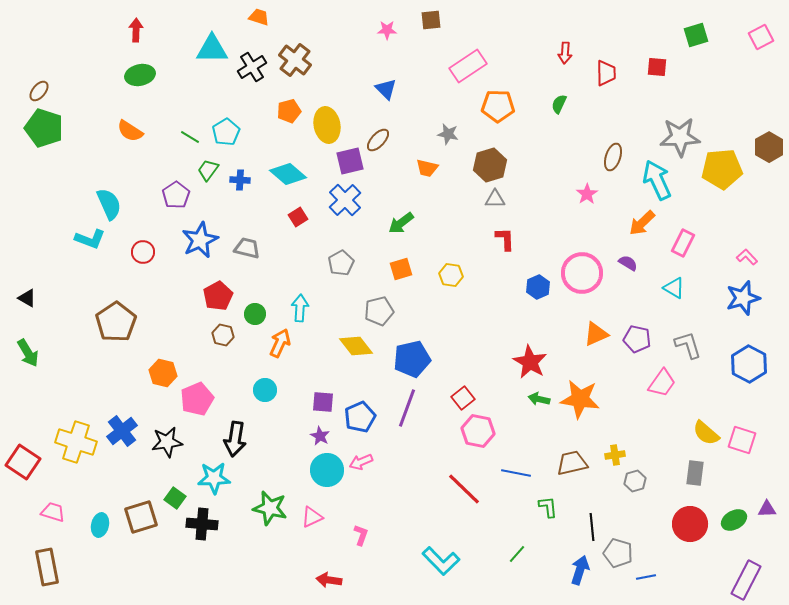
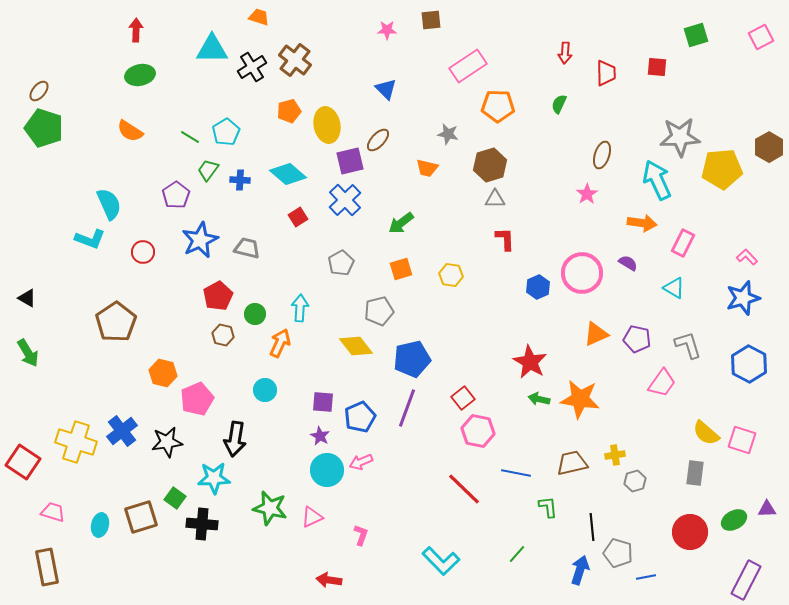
brown ellipse at (613, 157): moved 11 px left, 2 px up
orange arrow at (642, 223): rotated 128 degrees counterclockwise
red circle at (690, 524): moved 8 px down
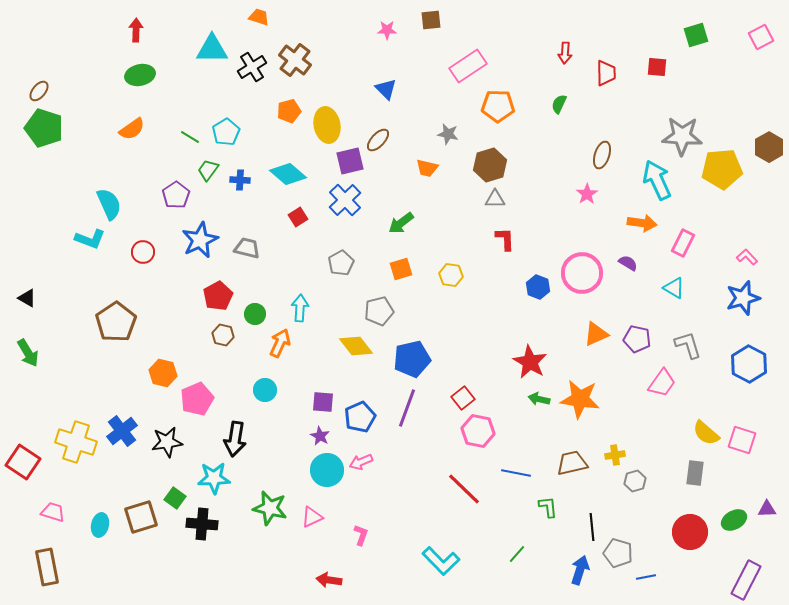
orange semicircle at (130, 131): moved 2 px right, 2 px up; rotated 68 degrees counterclockwise
gray star at (680, 137): moved 2 px right, 1 px up; rotated 6 degrees clockwise
blue hexagon at (538, 287): rotated 15 degrees counterclockwise
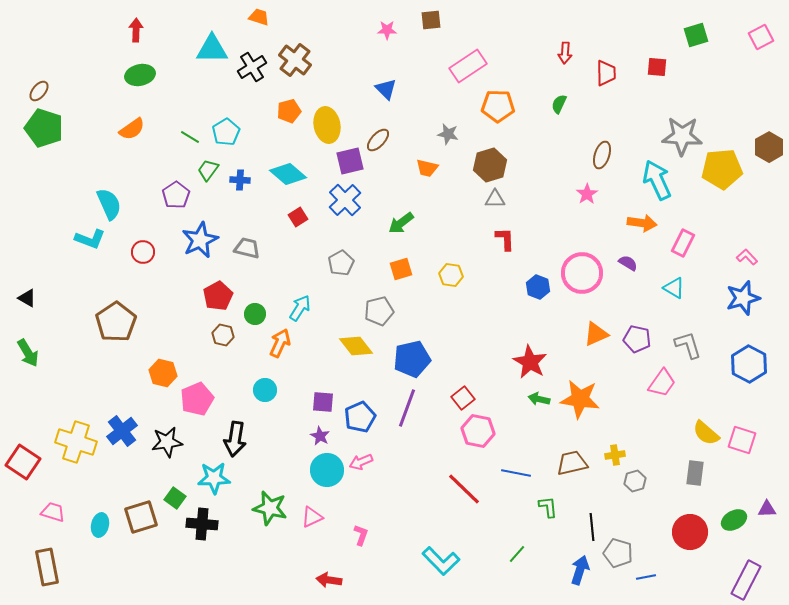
cyan arrow at (300, 308): rotated 28 degrees clockwise
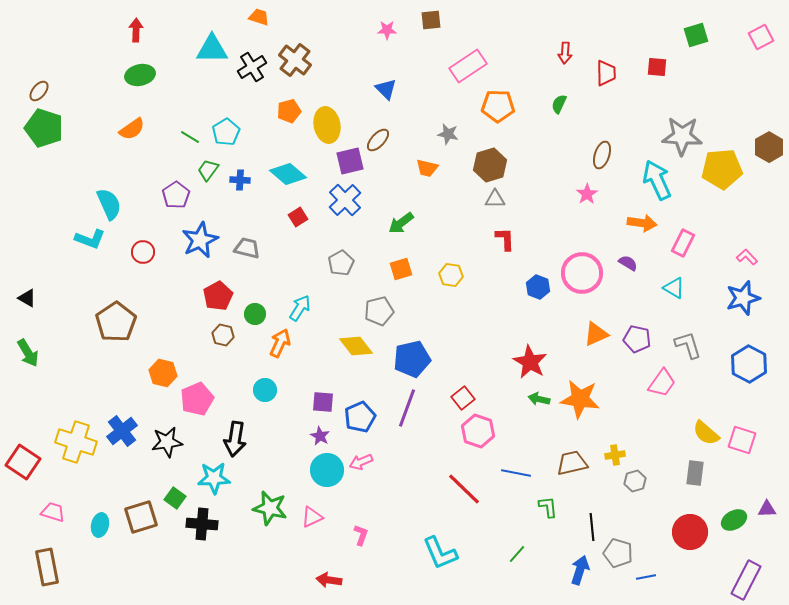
pink hexagon at (478, 431): rotated 8 degrees clockwise
cyan L-shape at (441, 561): moved 1 px left, 8 px up; rotated 21 degrees clockwise
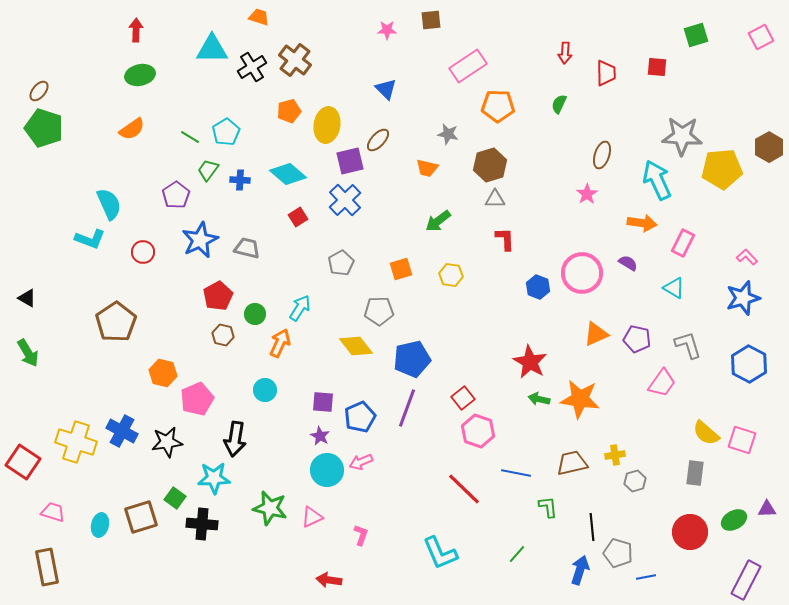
yellow ellipse at (327, 125): rotated 20 degrees clockwise
green arrow at (401, 223): moved 37 px right, 2 px up
gray pentagon at (379, 311): rotated 12 degrees clockwise
blue cross at (122, 431): rotated 24 degrees counterclockwise
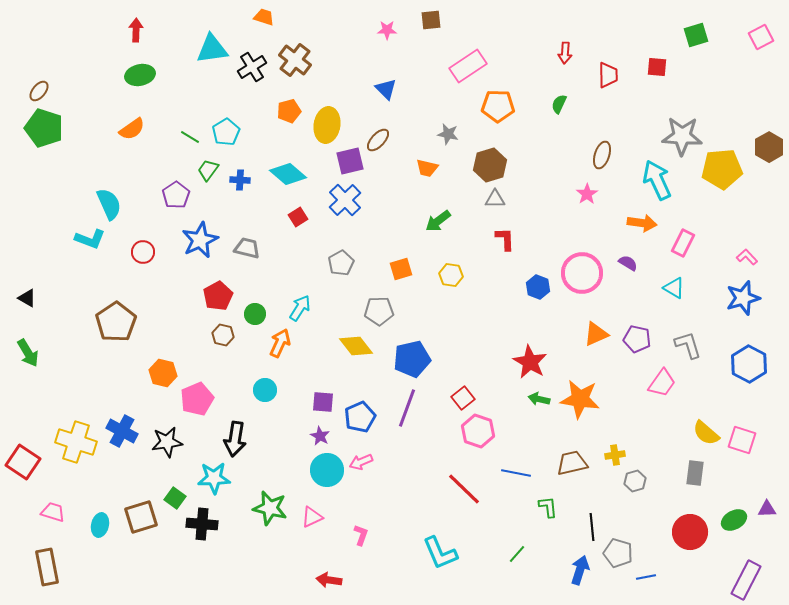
orange trapezoid at (259, 17): moved 5 px right
cyan triangle at (212, 49): rotated 8 degrees counterclockwise
red trapezoid at (606, 73): moved 2 px right, 2 px down
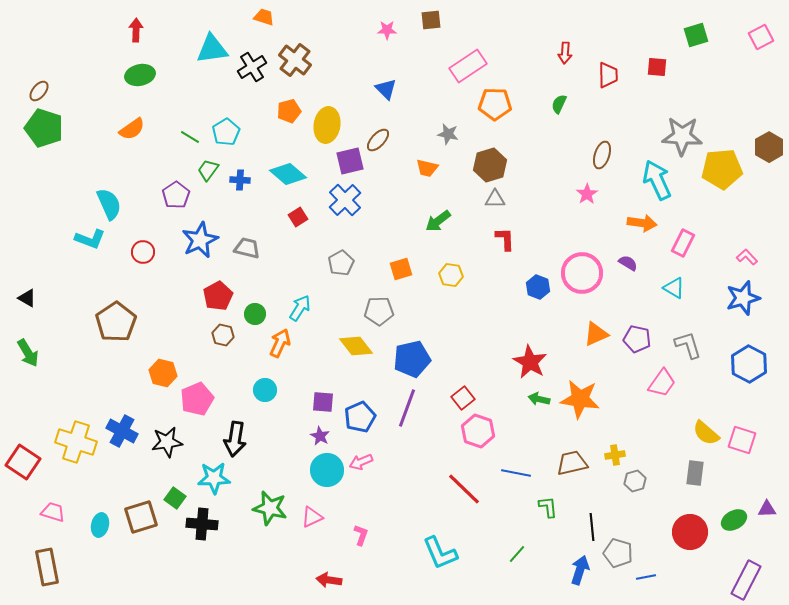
orange pentagon at (498, 106): moved 3 px left, 2 px up
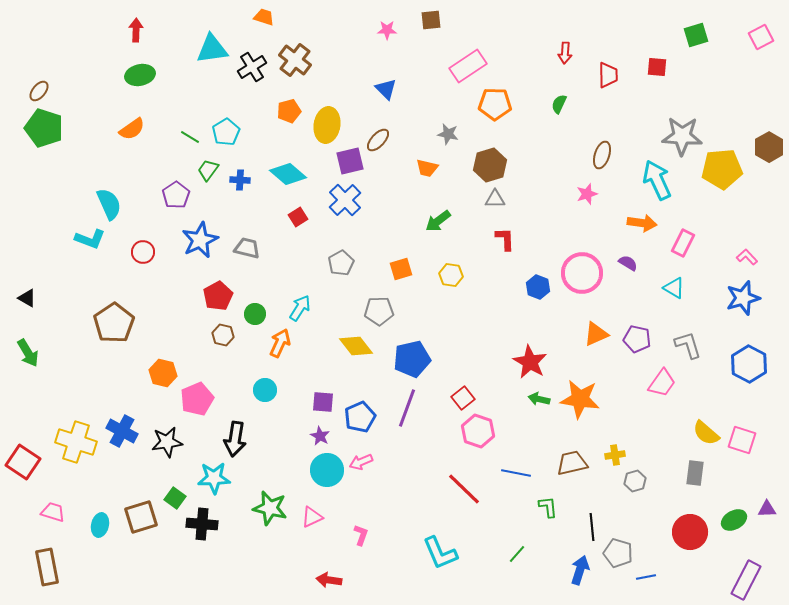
pink star at (587, 194): rotated 15 degrees clockwise
brown pentagon at (116, 322): moved 2 px left, 1 px down
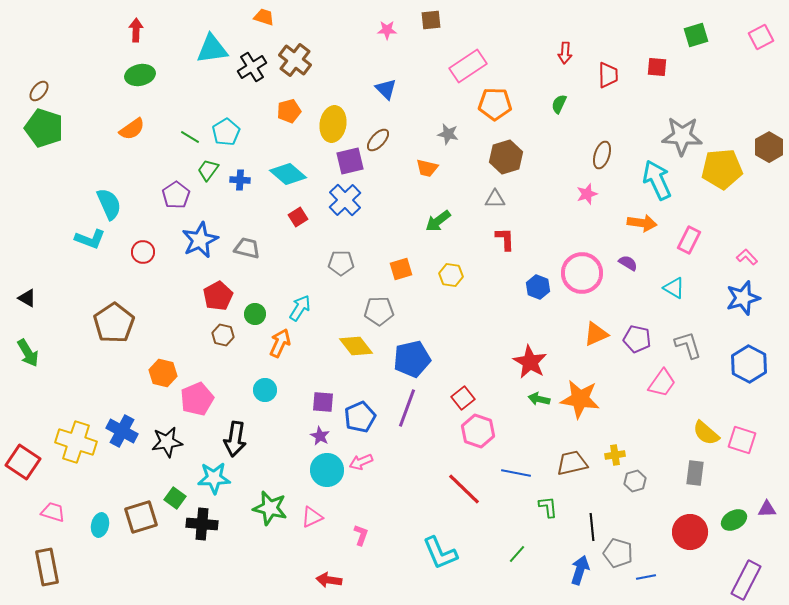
yellow ellipse at (327, 125): moved 6 px right, 1 px up
brown hexagon at (490, 165): moved 16 px right, 8 px up
pink rectangle at (683, 243): moved 6 px right, 3 px up
gray pentagon at (341, 263): rotated 30 degrees clockwise
